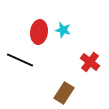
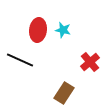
red ellipse: moved 1 px left, 2 px up
red cross: rotated 12 degrees clockwise
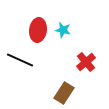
red cross: moved 4 px left
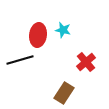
red ellipse: moved 5 px down
black line: rotated 40 degrees counterclockwise
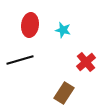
red ellipse: moved 8 px left, 10 px up
